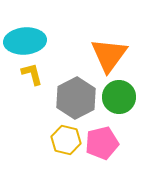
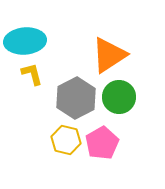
orange triangle: rotated 21 degrees clockwise
pink pentagon: rotated 16 degrees counterclockwise
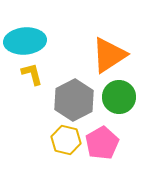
gray hexagon: moved 2 px left, 2 px down
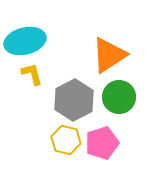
cyan ellipse: rotated 9 degrees counterclockwise
pink pentagon: rotated 12 degrees clockwise
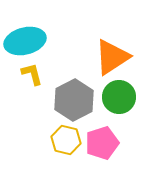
orange triangle: moved 3 px right, 2 px down
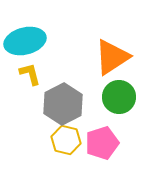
yellow L-shape: moved 2 px left
gray hexagon: moved 11 px left, 4 px down
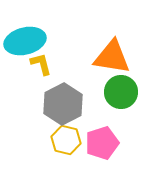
orange triangle: rotated 42 degrees clockwise
yellow L-shape: moved 11 px right, 10 px up
green circle: moved 2 px right, 5 px up
